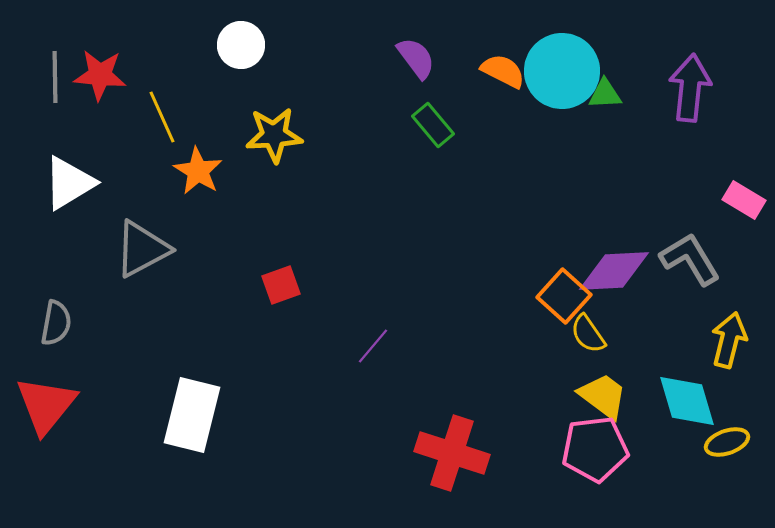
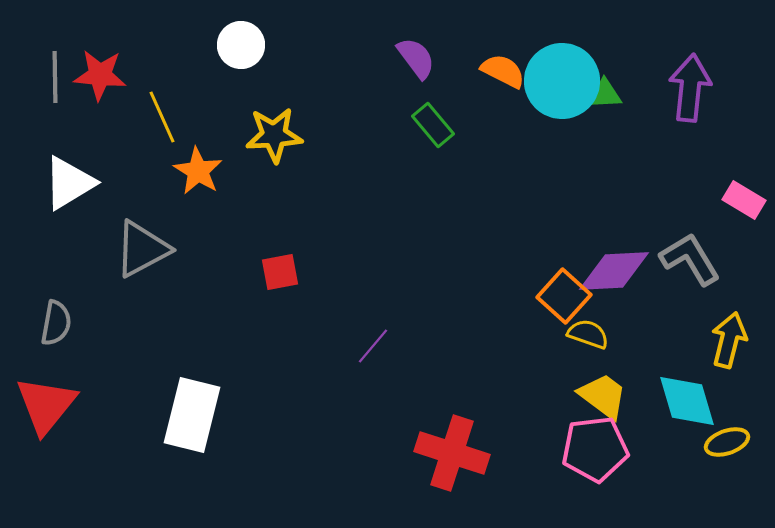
cyan circle: moved 10 px down
red square: moved 1 px left, 13 px up; rotated 9 degrees clockwise
yellow semicircle: rotated 144 degrees clockwise
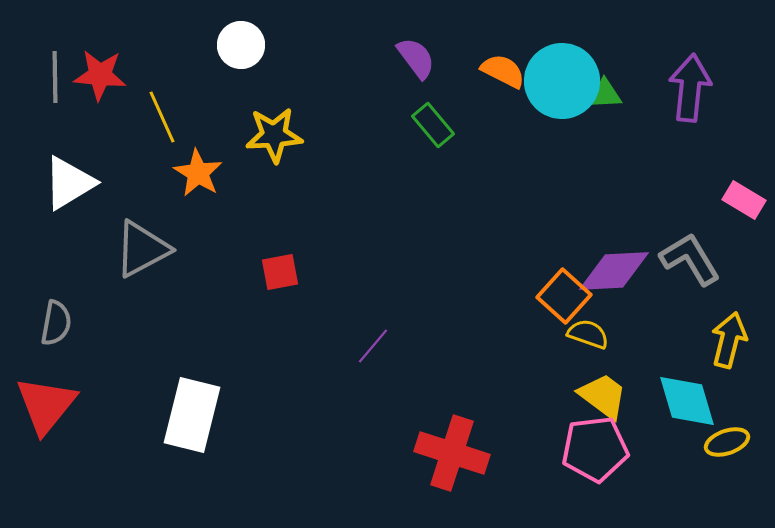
orange star: moved 2 px down
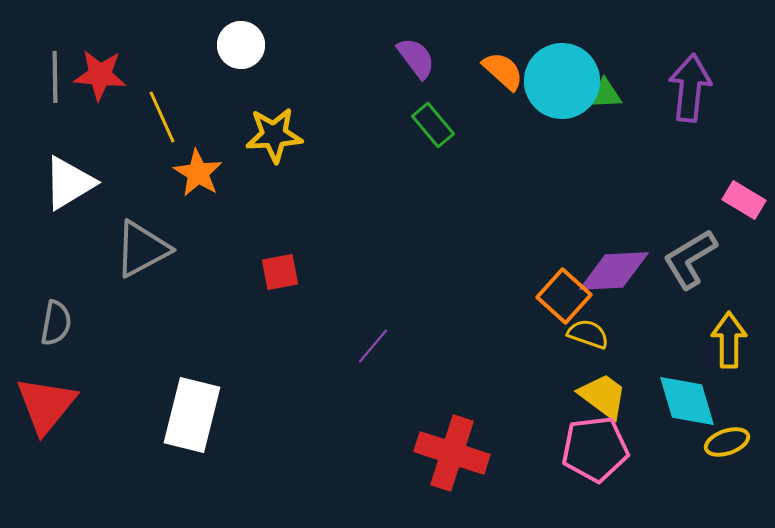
orange semicircle: rotated 15 degrees clockwise
gray L-shape: rotated 90 degrees counterclockwise
yellow arrow: rotated 14 degrees counterclockwise
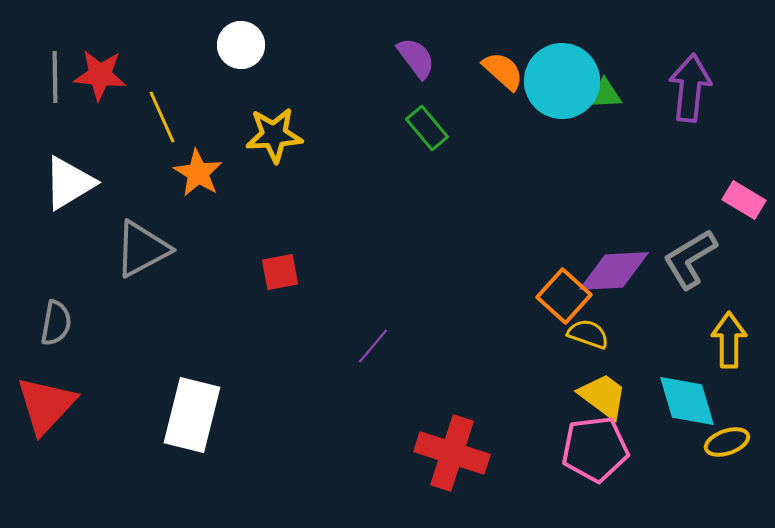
green rectangle: moved 6 px left, 3 px down
red triangle: rotated 4 degrees clockwise
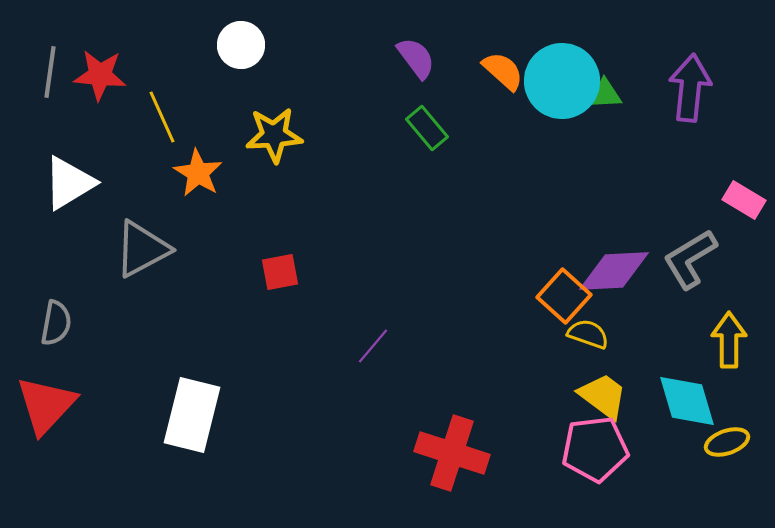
gray line: moved 5 px left, 5 px up; rotated 9 degrees clockwise
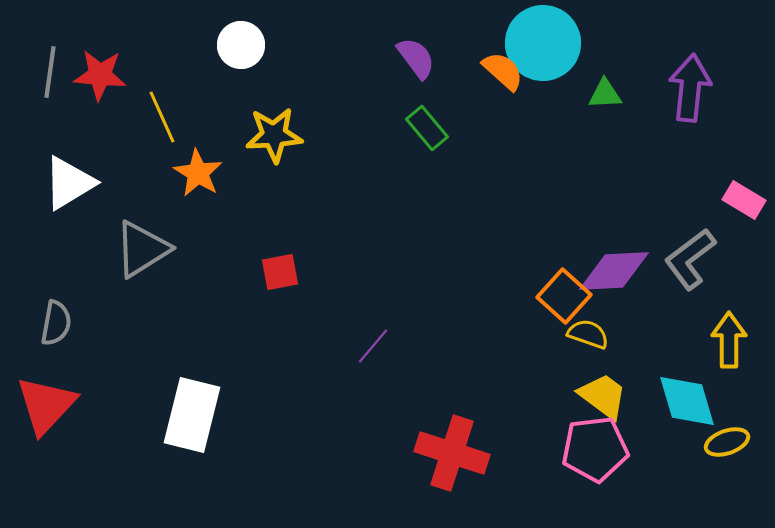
cyan circle: moved 19 px left, 38 px up
gray triangle: rotated 4 degrees counterclockwise
gray L-shape: rotated 6 degrees counterclockwise
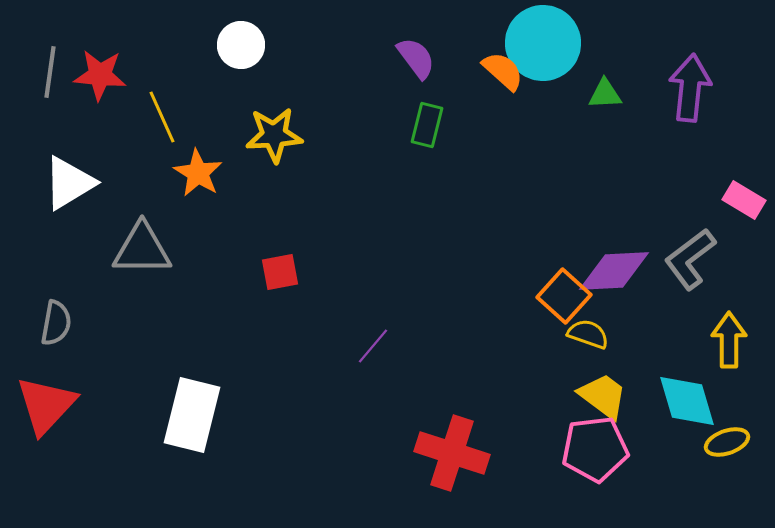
green rectangle: moved 3 px up; rotated 54 degrees clockwise
gray triangle: rotated 32 degrees clockwise
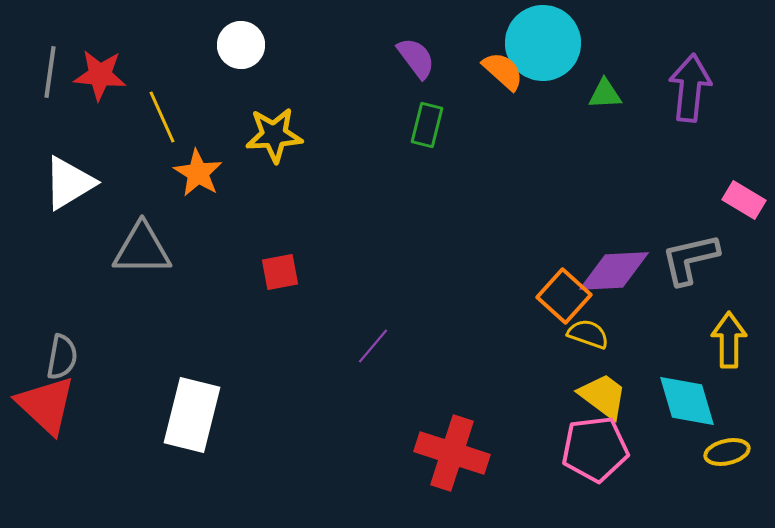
gray L-shape: rotated 24 degrees clockwise
gray semicircle: moved 6 px right, 34 px down
red triangle: rotated 30 degrees counterclockwise
yellow ellipse: moved 10 px down; rotated 6 degrees clockwise
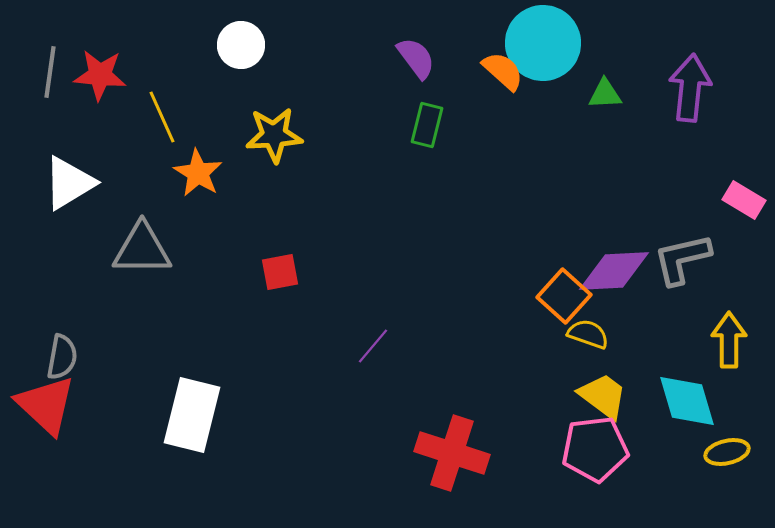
gray L-shape: moved 8 px left
